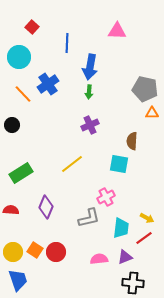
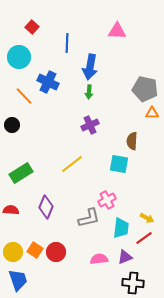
blue cross: moved 2 px up; rotated 30 degrees counterclockwise
orange line: moved 1 px right, 2 px down
pink cross: moved 1 px right, 3 px down
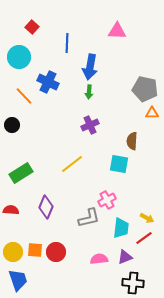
orange square: rotated 28 degrees counterclockwise
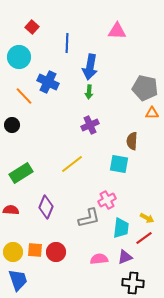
gray pentagon: moved 1 px up
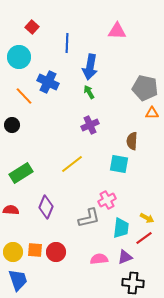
green arrow: rotated 144 degrees clockwise
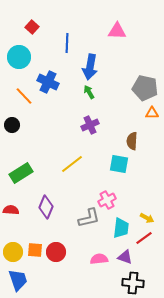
purple triangle: rotated 42 degrees clockwise
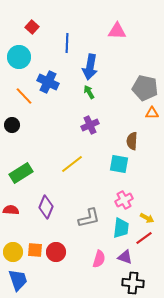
pink cross: moved 17 px right
pink semicircle: rotated 114 degrees clockwise
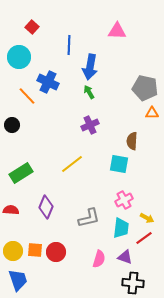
blue line: moved 2 px right, 2 px down
orange line: moved 3 px right
yellow circle: moved 1 px up
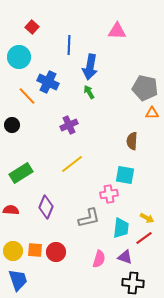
purple cross: moved 21 px left
cyan square: moved 6 px right, 11 px down
pink cross: moved 15 px left, 6 px up; rotated 18 degrees clockwise
